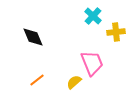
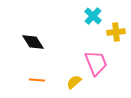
black diamond: moved 5 px down; rotated 10 degrees counterclockwise
pink trapezoid: moved 4 px right
orange line: rotated 42 degrees clockwise
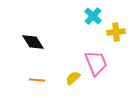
yellow semicircle: moved 1 px left, 4 px up
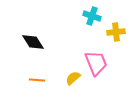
cyan cross: moved 1 px left; rotated 24 degrees counterclockwise
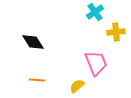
cyan cross: moved 3 px right, 4 px up; rotated 36 degrees clockwise
yellow semicircle: moved 4 px right, 8 px down
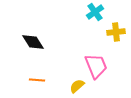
pink trapezoid: moved 3 px down
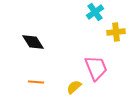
pink trapezoid: moved 2 px down
orange line: moved 1 px left, 2 px down
yellow semicircle: moved 3 px left, 1 px down
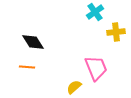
orange line: moved 9 px left, 15 px up
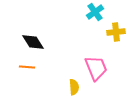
yellow semicircle: rotated 126 degrees clockwise
